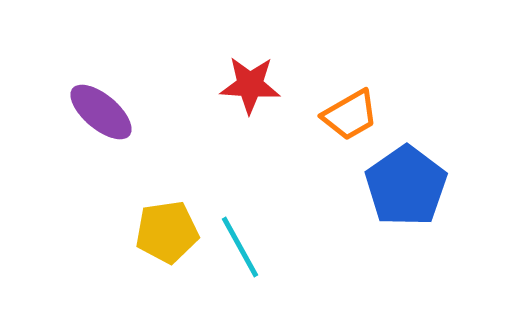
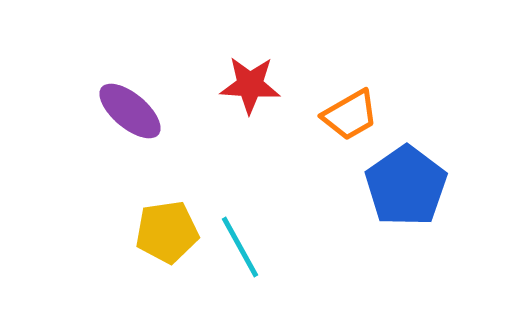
purple ellipse: moved 29 px right, 1 px up
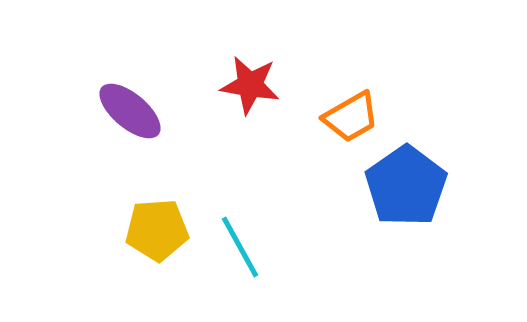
red star: rotated 6 degrees clockwise
orange trapezoid: moved 1 px right, 2 px down
yellow pentagon: moved 10 px left, 2 px up; rotated 4 degrees clockwise
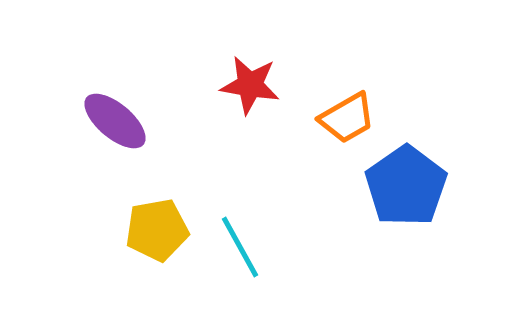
purple ellipse: moved 15 px left, 10 px down
orange trapezoid: moved 4 px left, 1 px down
yellow pentagon: rotated 6 degrees counterclockwise
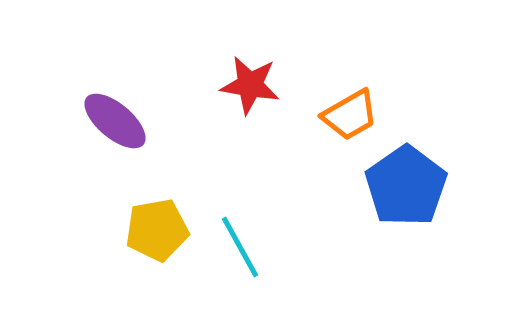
orange trapezoid: moved 3 px right, 3 px up
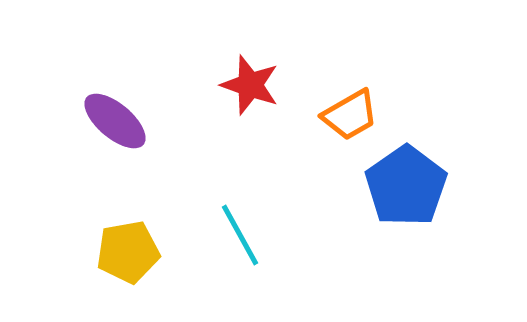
red star: rotated 10 degrees clockwise
yellow pentagon: moved 29 px left, 22 px down
cyan line: moved 12 px up
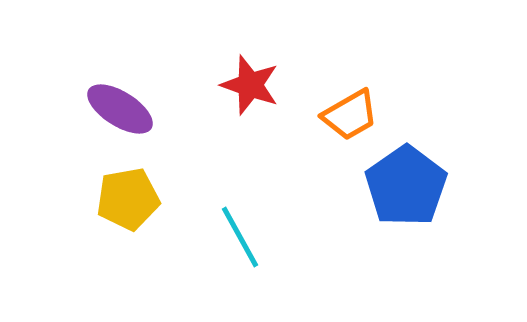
purple ellipse: moved 5 px right, 12 px up; rotated 8 degrees counterclockwise
cyan line: moved 2 px down
yellow pentagon: moved 53 px up
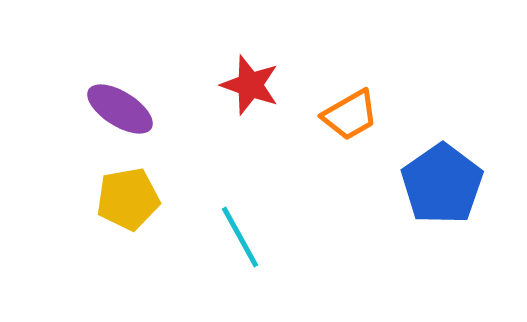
blue pentagon: moved 36 px right, 2 px up
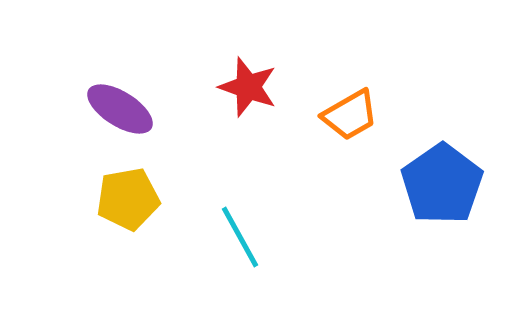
red star: moved 2 px left, 2 px down
